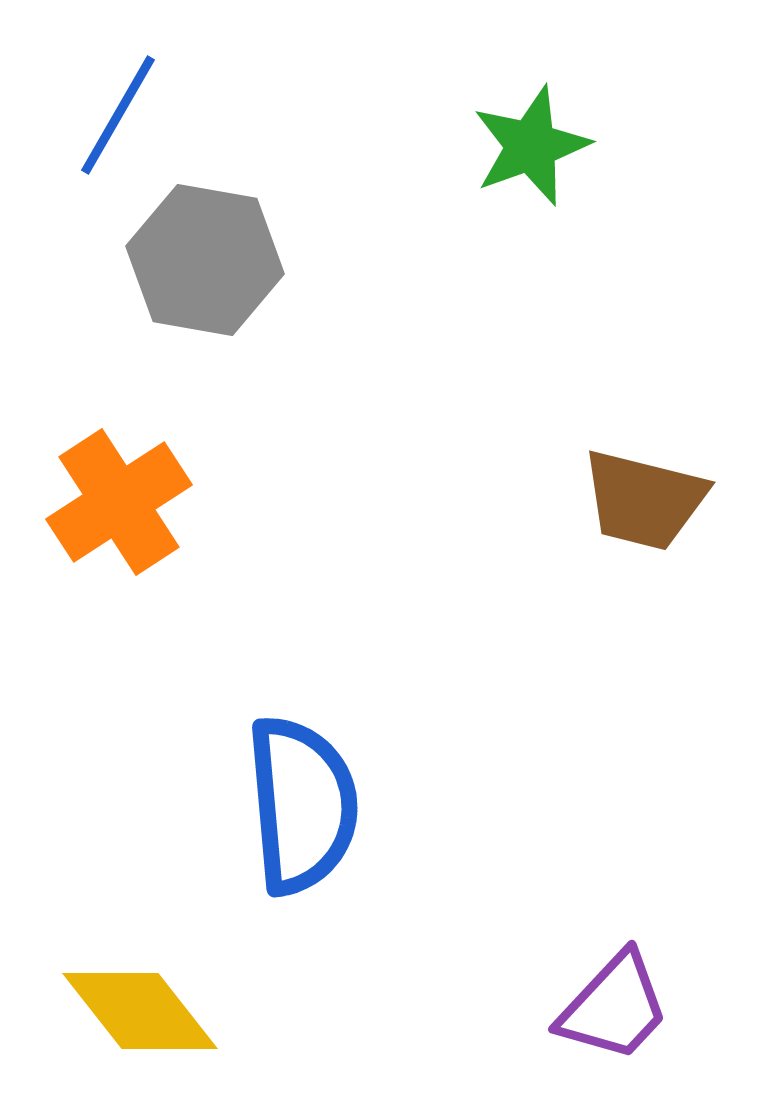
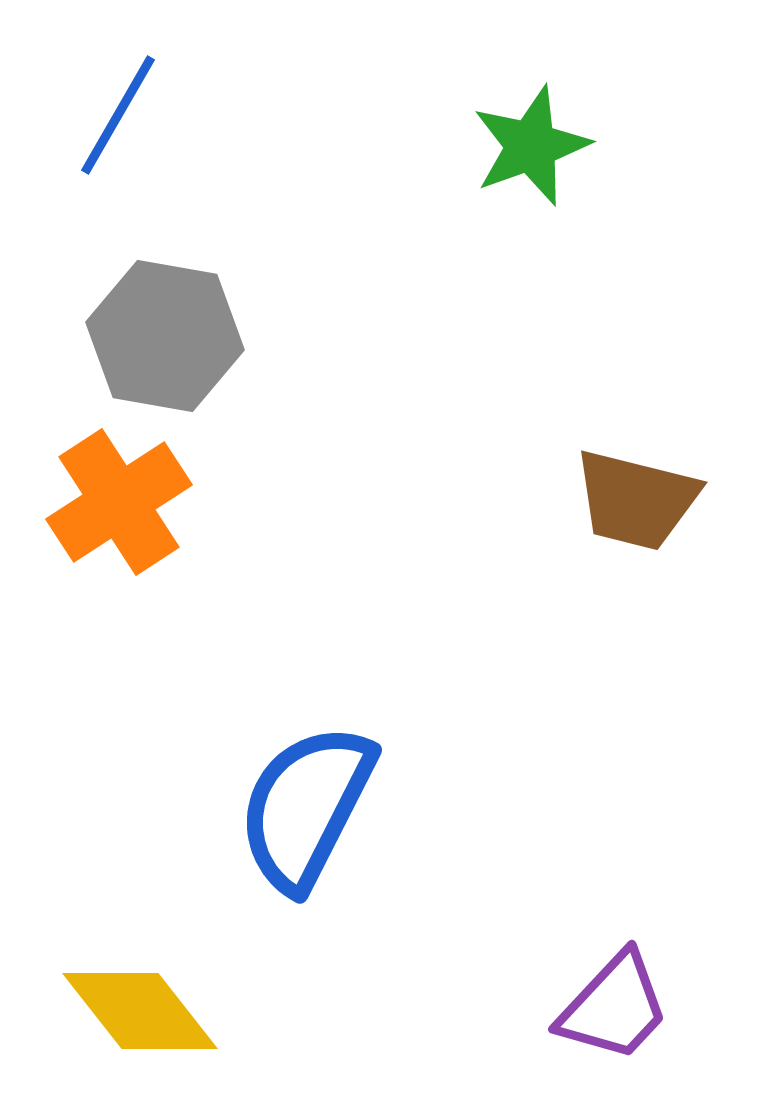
gray hexagon: moved 40 px left, 76 px down
brown trapezoid: moved 8 px left
blue semicircle: moved 4 px right, 2 px down; rotated 148 degrees counterclockwise
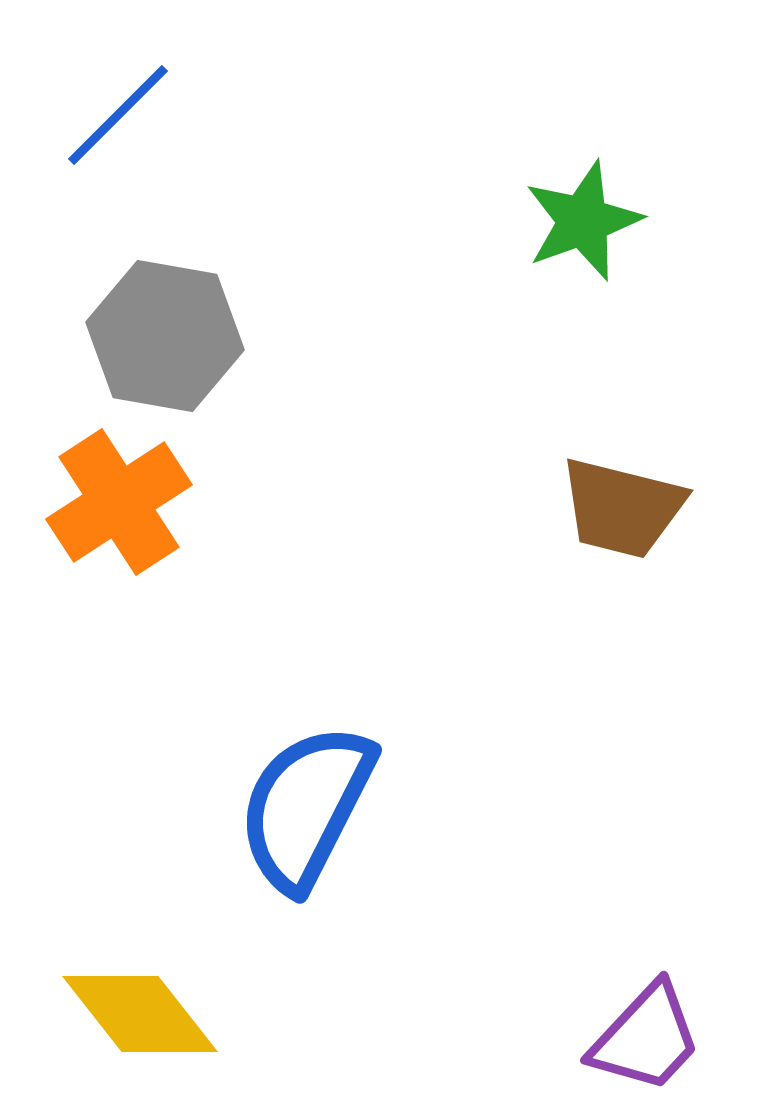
blue line: rotated 15 degrees clockwise
green star: moved 52 px right, 75 px down
brown trapezoid: moved 14 px left, 8 px down
purple trapezoid: moved 32 px right, 31 px down
yellow diamond: moved 3 px down
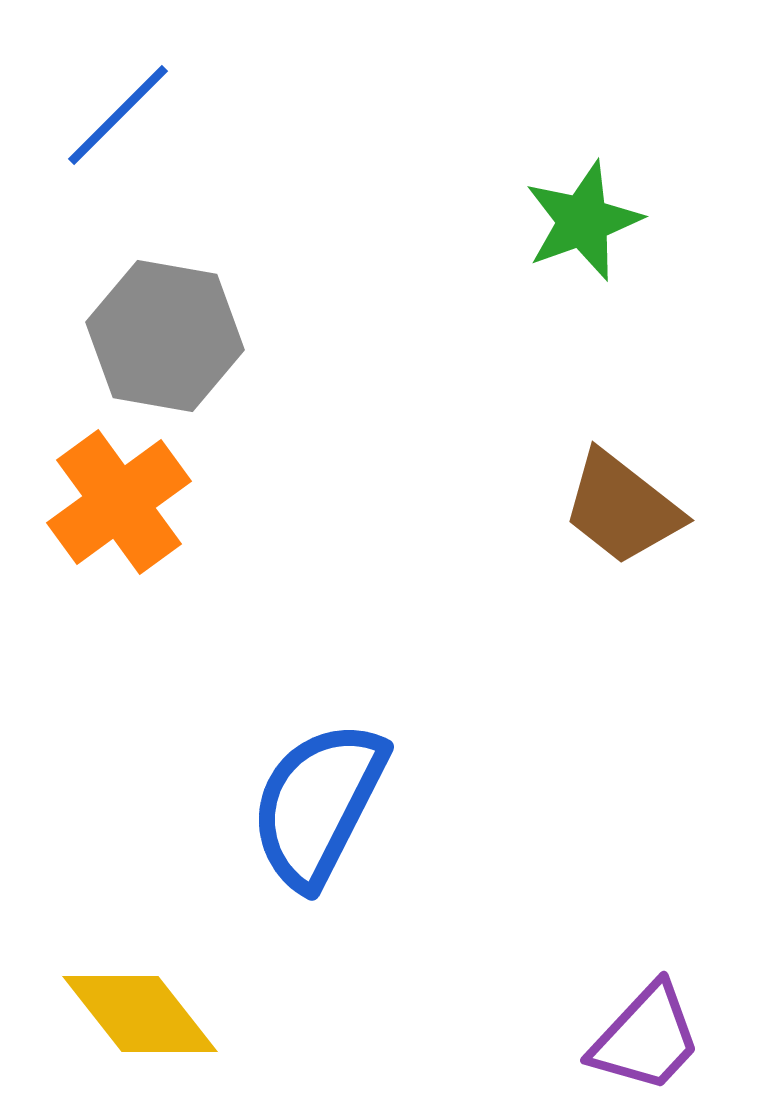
orange cross: rotated 3 degrees counterclockwise
brown trapezoid: rotated 24 degrees clockwise
blue semicircle: moved 12 px right, 3 px up
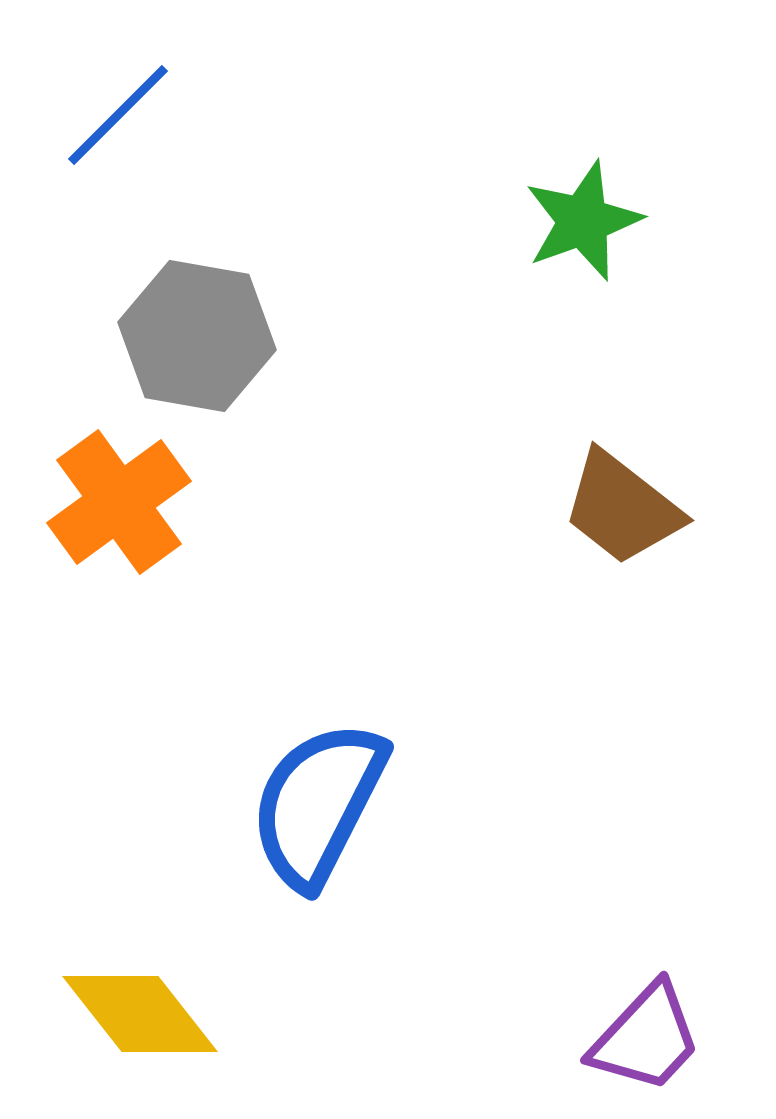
gray hexagon: moved 32 px right
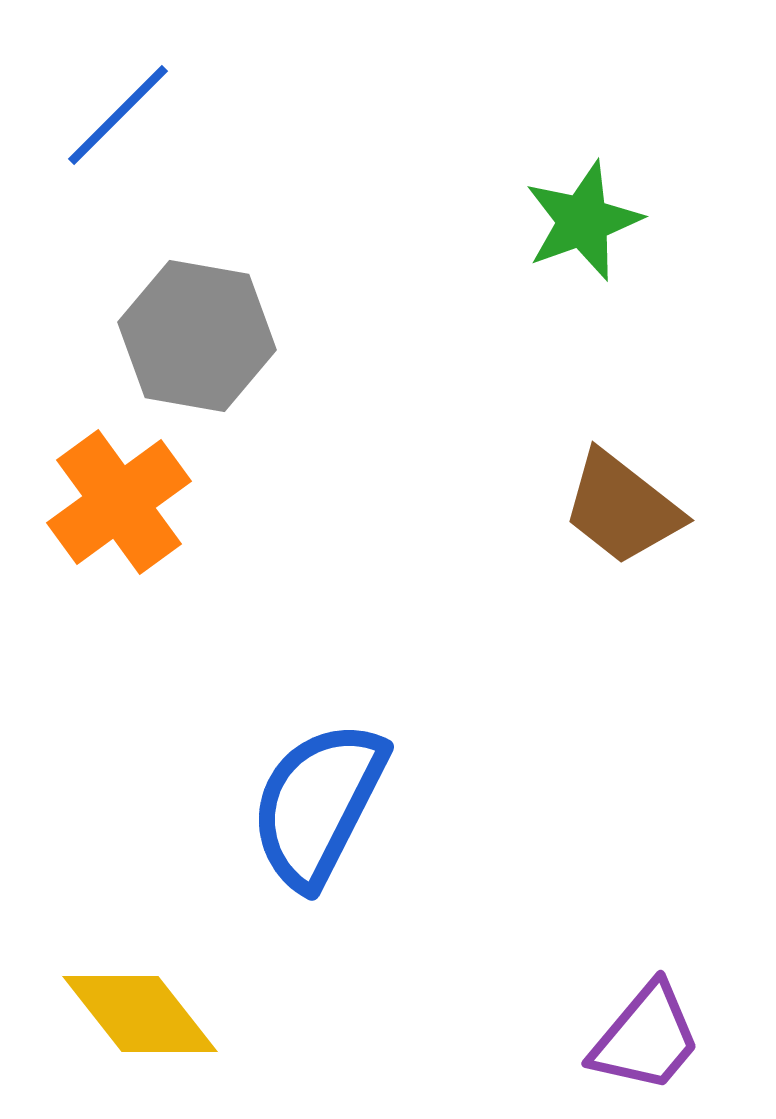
purple trapezoid: rotated 3 degrees counterclockwise
